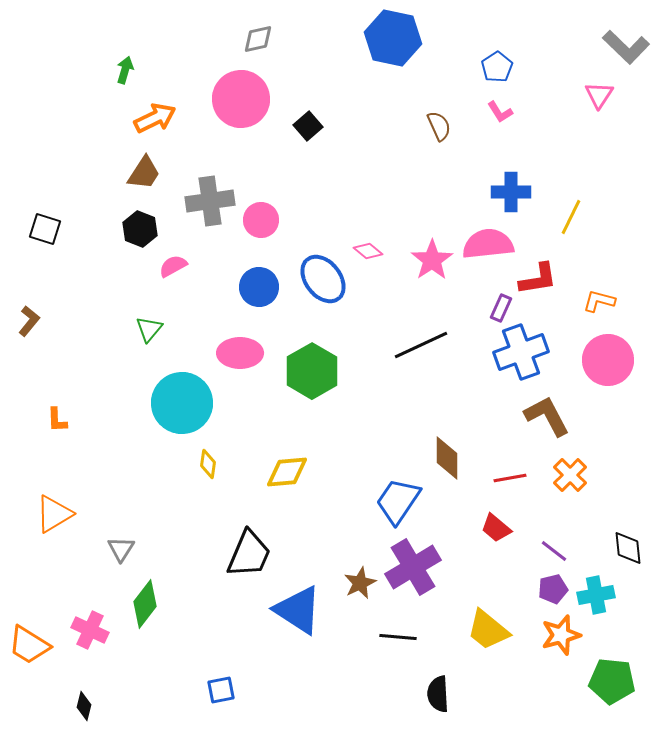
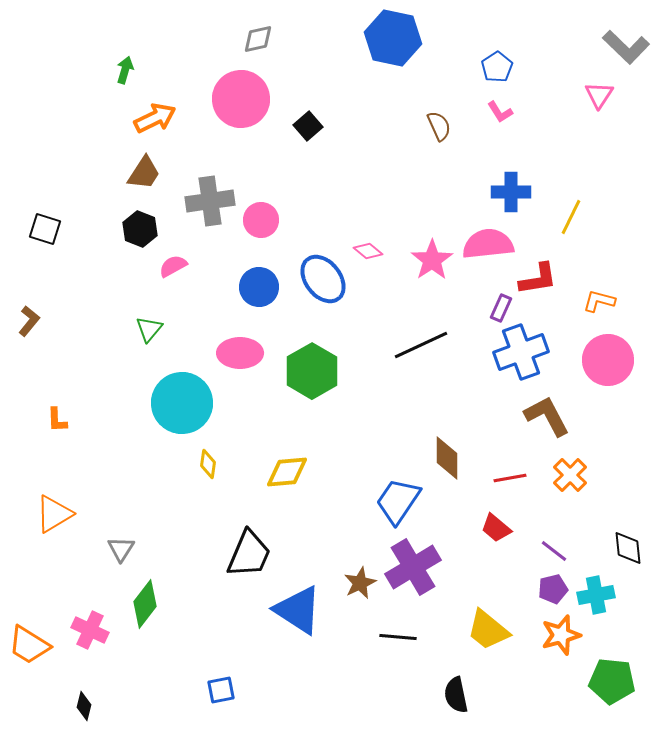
black semicircle at (438, 694): moved 18 px right, 1 px down; rotated 9 degrees counterclockwise
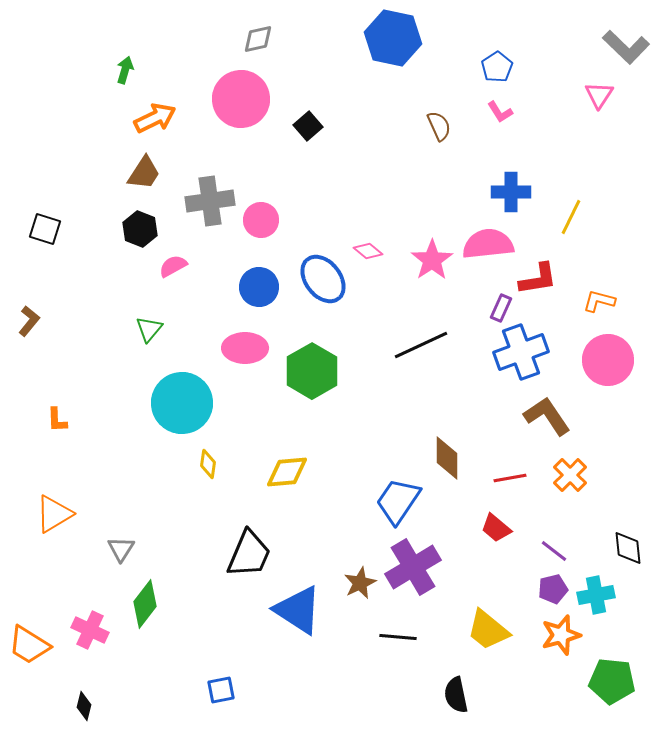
pink ellipse at (240, 353): moved 5 px right, 5 px up
brown L-shape at (547, 416): rotated 6 degrees counterclockwise
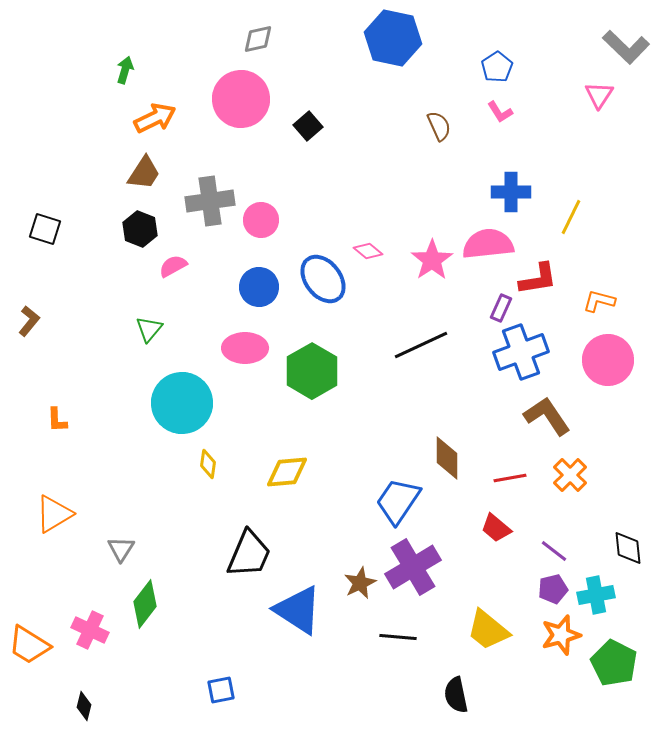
green pentagon at (612, 681): moved 2 px right, 18 px up; rotated 21 degrees clockwise
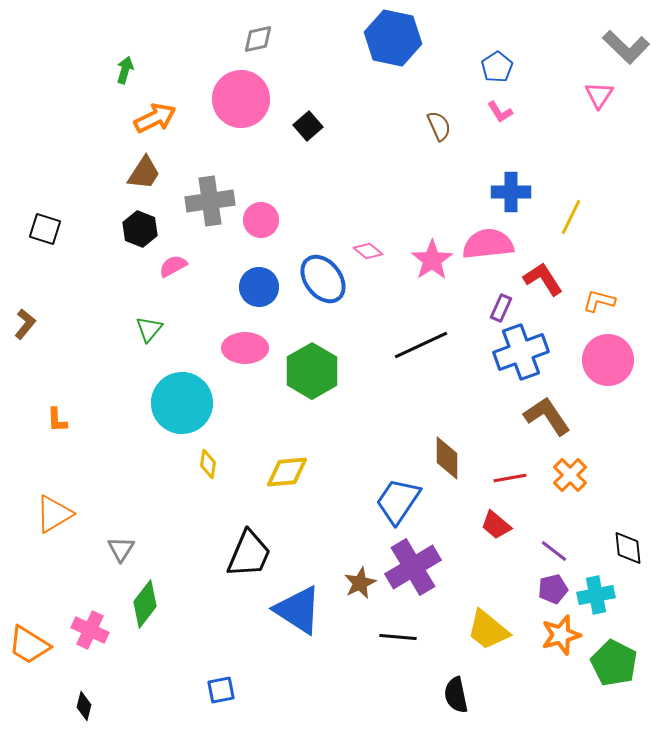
red L-shape at (538, 279): moved 5 px right; rotated 114 degrees counterclockwise
brown L-shape at (29, 321): moved 4 px left, 3 px down
red trapezoid at (496, 528): moved 3 px up
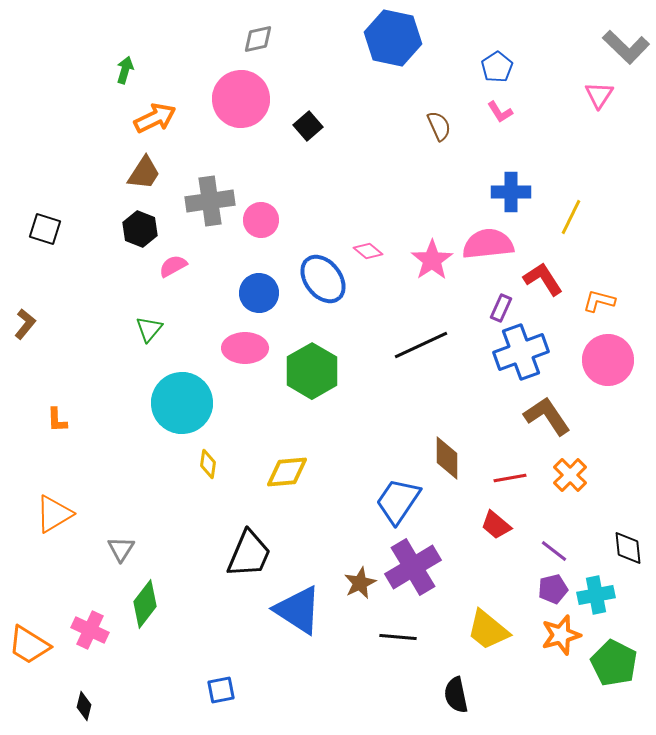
blue circle at (259, 287): moved 6 px down
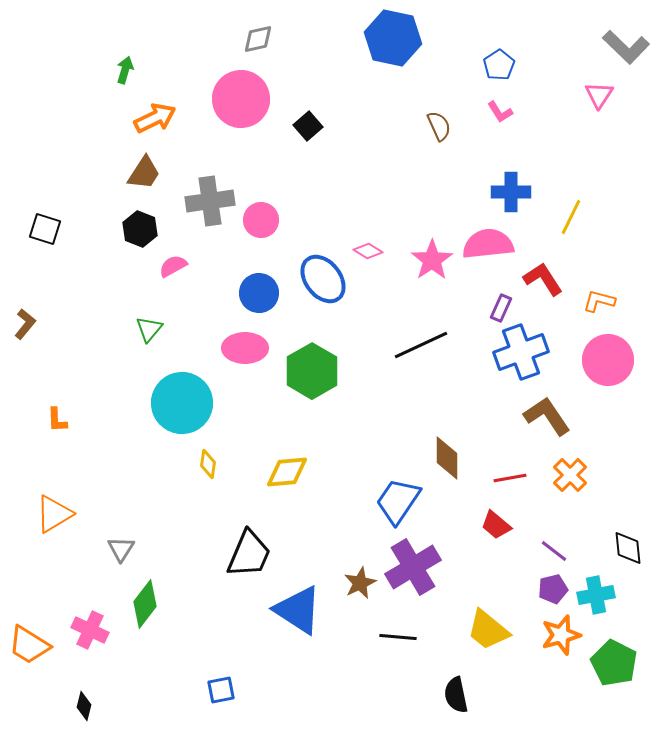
blue pentagon at (497, 67): moved 2 px right, 2 px up
pink diamond at (368, 251): rotated 8 degrees counterclockwise
